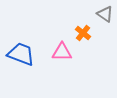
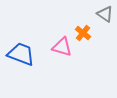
pink triangle: moved 5 px up; rotated 15 degrees clockwise
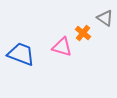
gray triangle: moved 4 px down
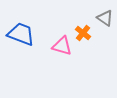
pink triangle: moved 1 px up
blue trapezoid: moved 20 px up
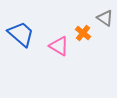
blue trapezoid: rotated 20 degrees clockwise
pink triangle: moved 3 px left; rotated 15 degrees clockwise
